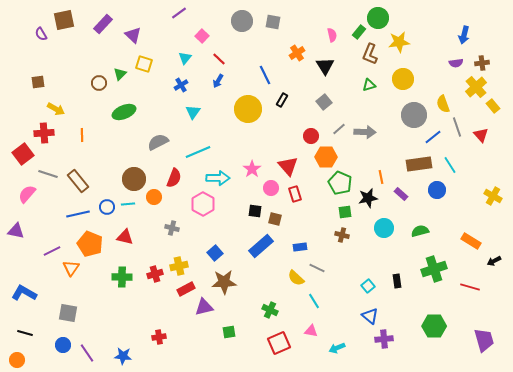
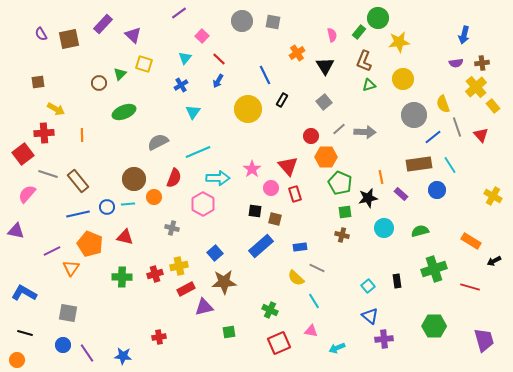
brown square at (64, 20): moved 5 px right, 19 px down
brown L-shape at (370, 54): moved 6 px left, 7 px down
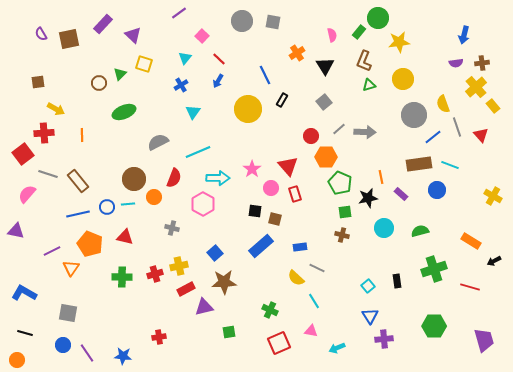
cyan line at (450, 165): rotated 36 degrees counterclockwise
blue triangle at (370, 316): rotated 18 degrees clockwise
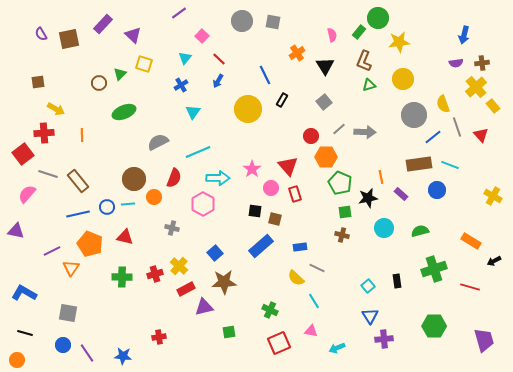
yellow cross at (179, 266): rotated 36 degrees counterclockwise
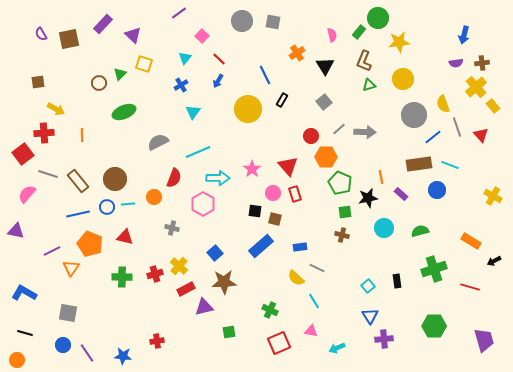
brown circle at (134, 179): moved 19 px left
pink circle at (271, 188): moved 2 px right, 5 px down
red cross at (159, 337): moved 2 px left, 4 px down
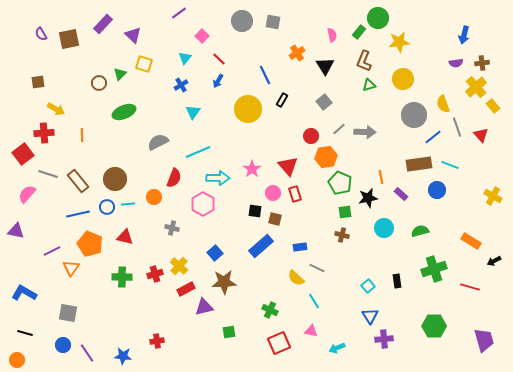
orange hexagon at (326, 157): rotated 10 degrees counterclockwise
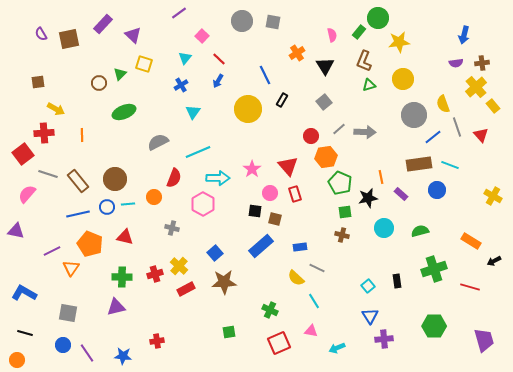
pink circle at (273, 193): moved 3 px left
purple triangle at (204, 307): moved 88 px left
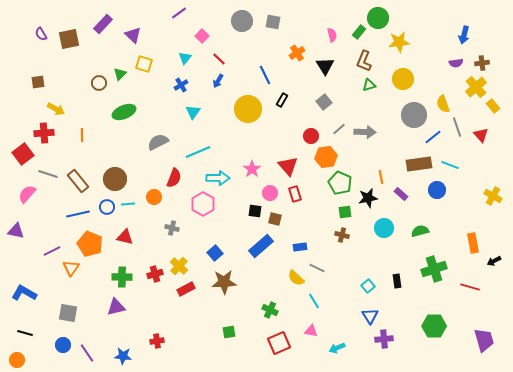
orange rectangle at (471, 241): moved 2 px right, 2 px down; rotated 48 degrees clockwise
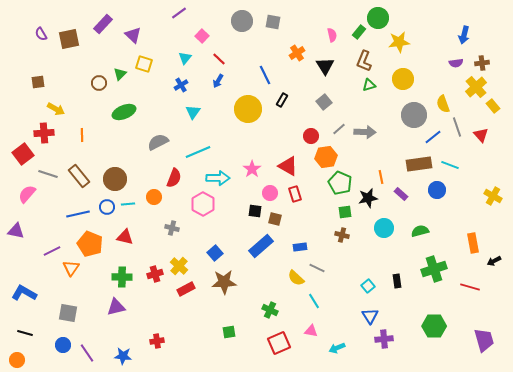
red triangle at (288, 166): rotated 20 degrees counterclockwise
brown rectangle at (78, 181): moved 1 px right, 5 px up
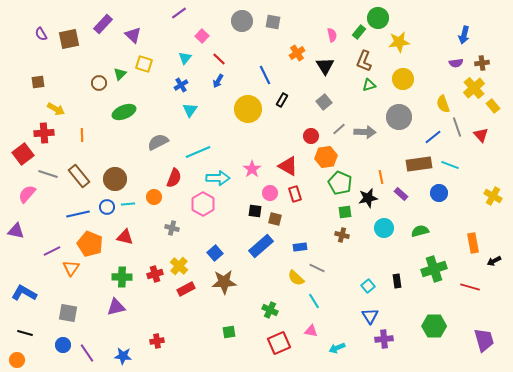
yellow cross at (476, 87): moved 2 px left, 1 px down
cyan triangle at (193, 112): moved 3 px left, 2 px up
gray circle at (414, 115): moved 15 px left, 2 px down
blue circle at (437, 190): moved 2 px right, 3 px down
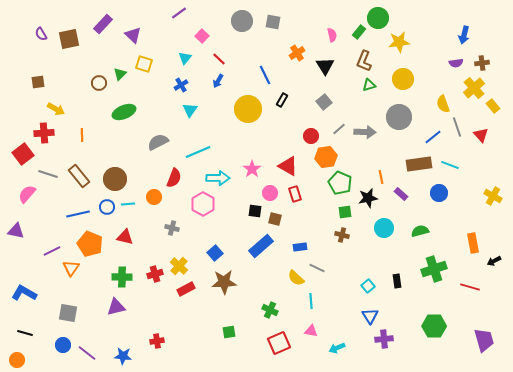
cyan line at (314, 301): moved 3 px left; rotated 28 degrees clockwise
purple line at (87, 353): rotated 18 degrees counterclockwise
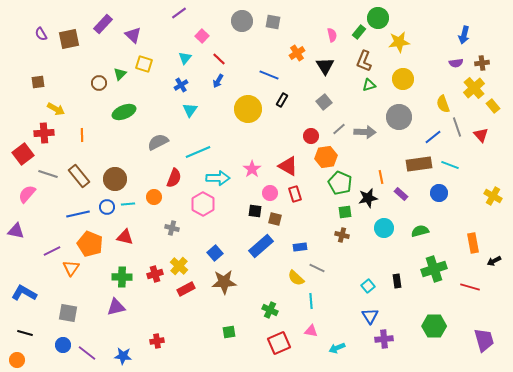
blue line at (265, 75): moved 4 px right; rotated 42 degrees counterclockwise
